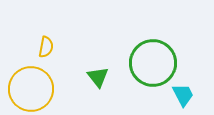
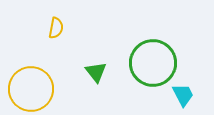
yellow semicircle: moved 10 px right, 19 px up
green triangle: moved 2 px left, 5 px up
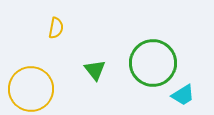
green triangle: moved 1 px left, 2 px up
cyan trapezoid: rotated 85 degrees clockwise
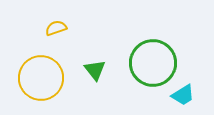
yellow semicircle: rotated 120 degrees counterclockwise
yellow circle: moved 10 px right, 11 px up
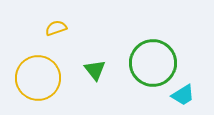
yellow circle: moved 3 px left
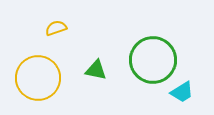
green circle: moved 3 px up
green triangle: moved 1 px right; rotated 40 degrees counterclockwise
cyan trapezoid: moved 1 px left, 3 px up
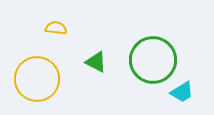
yellow semicircle: rotated 25 degrees clockwise
green triangle: moved 8 px up; rotated 15 degrees clockwise
yellow circle: moved 1 px left, 1 px down
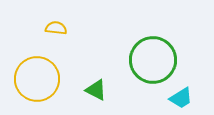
green triangle: moved 28 px down
cyan trapezoid: moved 1 px left, 6 px down
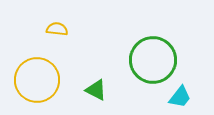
yellow semicircle: moved 1 px right, 1 px down
yellow circle: moved 1 px down
cyan trapezoid: moved 1 px left, 1 px up; rotated 20 degrees counterclockwise
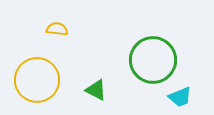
cyan trapezoid: rotated 30 degrees clockwise
